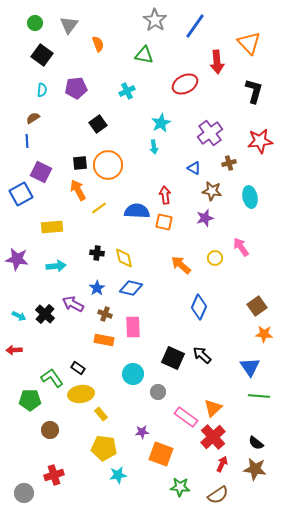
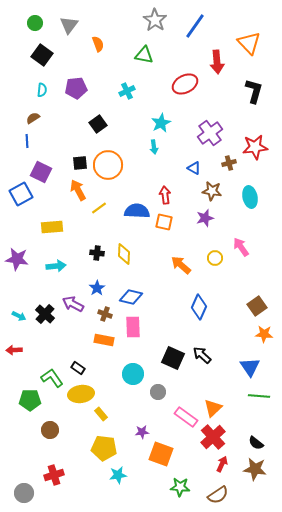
red star at (260, 141): moved 5 px left, 6 px down
yellow diamond at (124, 258): moved 4 px up; rotated 15 degrees clockwise
blue diamond at (131, 288): moved 9 px down
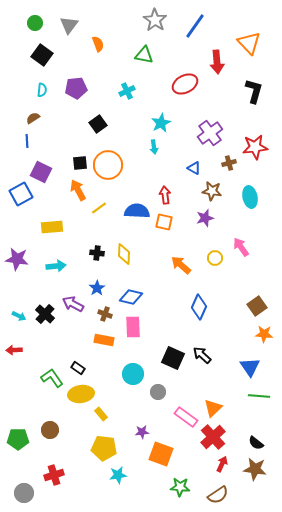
green pentagon at (30, 400): moved 12 px left, 39 px down
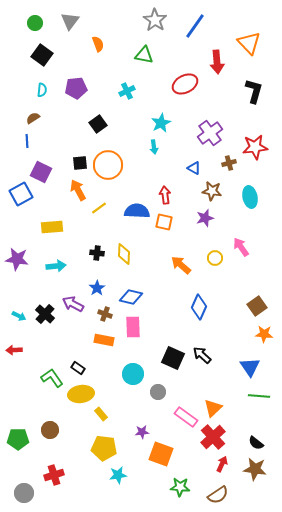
gray triangle at (69, 25): moved 1 px right, 4 px up
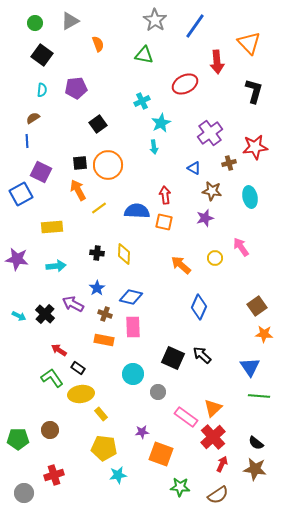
gray triangle at (70, 21): rotated 24 degrees clockwise
cyan cross at (127, 91): moved 15 px right, 10 px down
red arrow at (14, 350): moved 45 px right; rotated 35 degrees clockwise
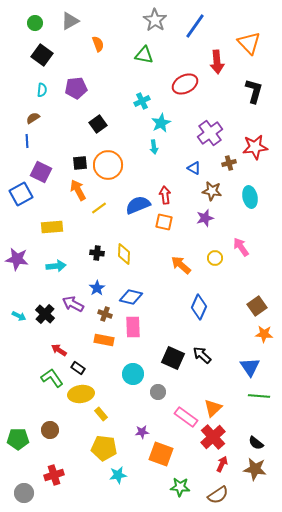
blue semicircle at (137, 211): moved 1 px right, 6 px up; rotated 25 degrees counterclockwise
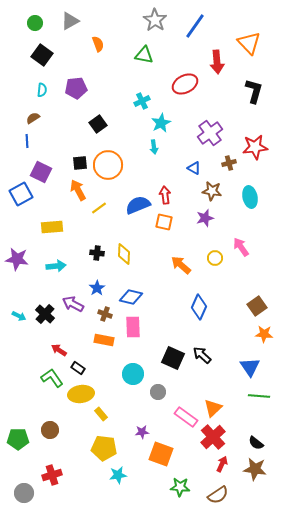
red cross at (54, 475): moved 2 px left
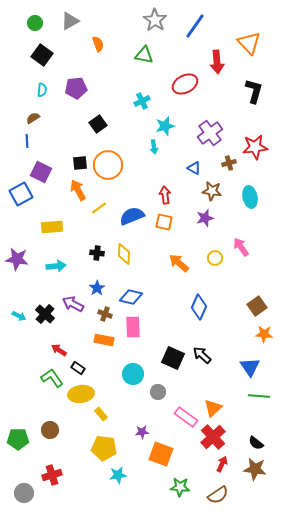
cyan star at (161, 123): moved 4 px right, 3 px down; rotated 12 degrees clockwise
blue semicircle at (138, 205): moved 6 px left, 11 px down
orange arrow at (181, 265): moved 2 px left, 2 px up
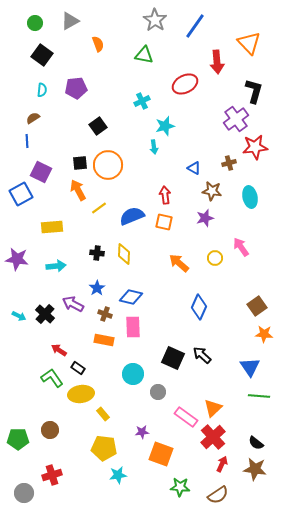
black square at (98, 124): moved 2 px down
purple cross at (210, 133): moved 26 px right, 14 px up
yellow rectangle at (101, 414): moved 2 px right
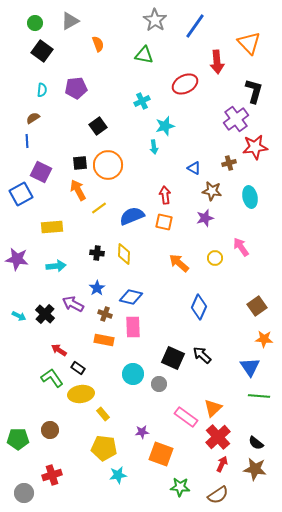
black square at (42, 55): moved 4 px up
orange star at (264, 334): moved 5 px down
gray circle at (158, 392): moved 1 px right, 8 px up
red cross at (213, 437): moved 5 px right
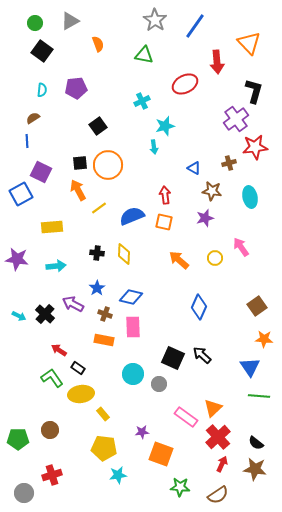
orange arrow at (179, 263): moved 3 px up
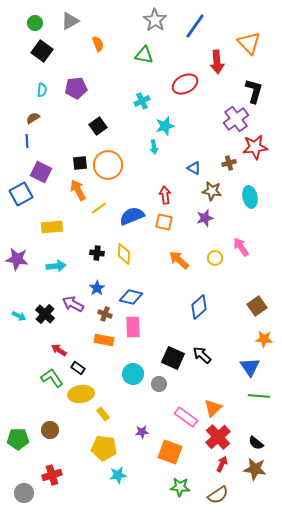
blue diamond at (199, 307): rotated 25 degrees clockwise
orange square at (161, 454): moved 9 px right, 2 px up
